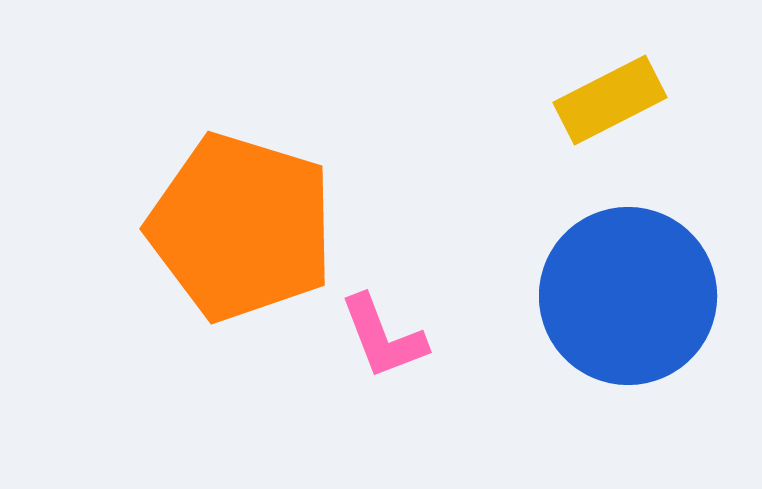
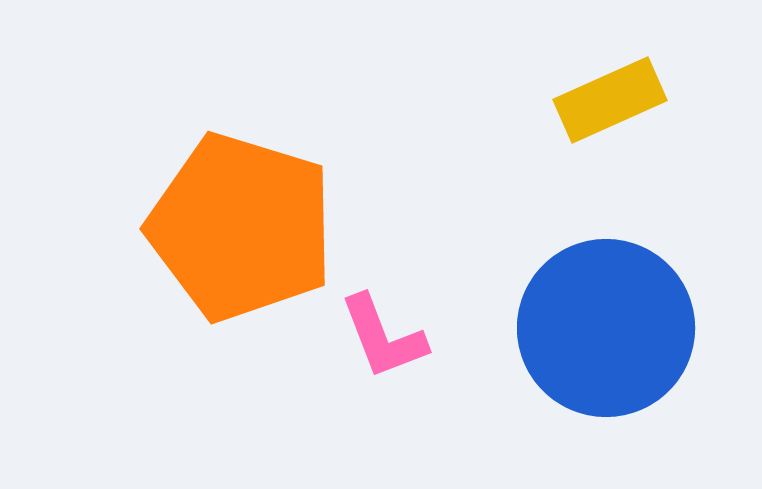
yellow rectangle: rotated 3 degrees clockwise
blue circle: moved 22 px left, 32 px down
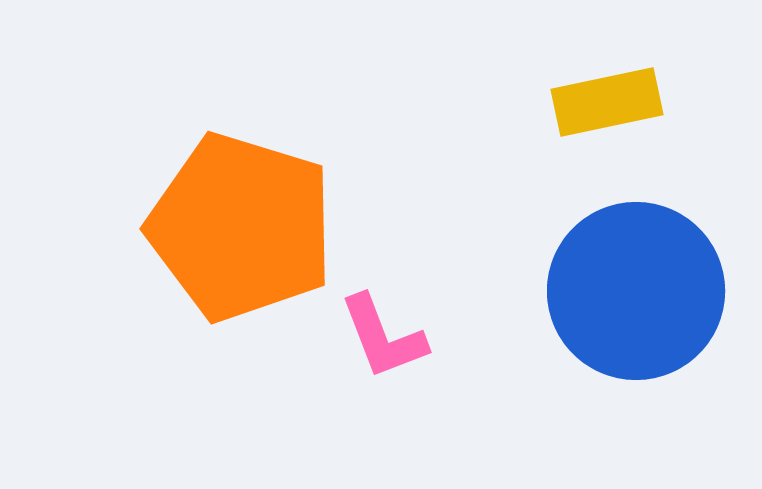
yellow rectangle: moved 3 px left, 2 px down; rotated 12 degrees clockwise
blue circle: moved 30 px right, 37 px up
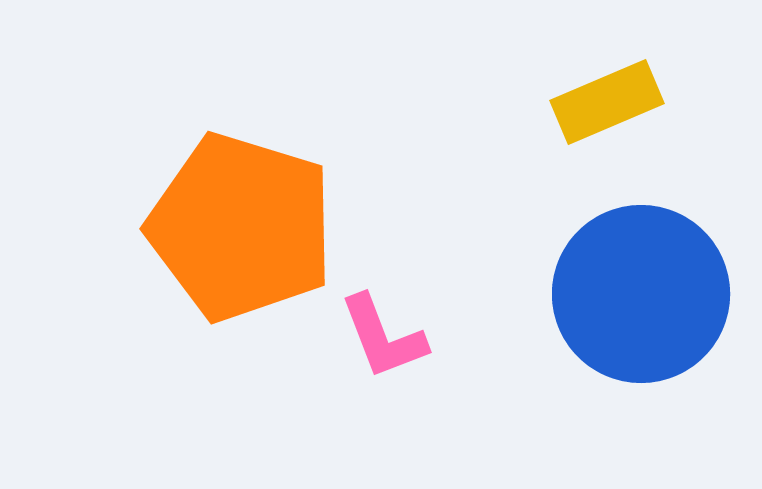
yellow rectangle: rotated 11 degrees counterclockwise
blue circle: moved 5 px right, 3 px down
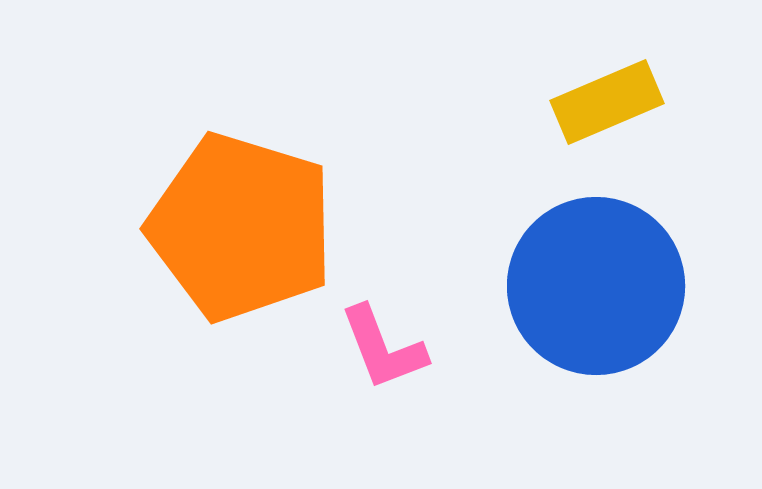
blue circle: moved 45 px left, 8 px up
pink L-shape: moved 11 px down
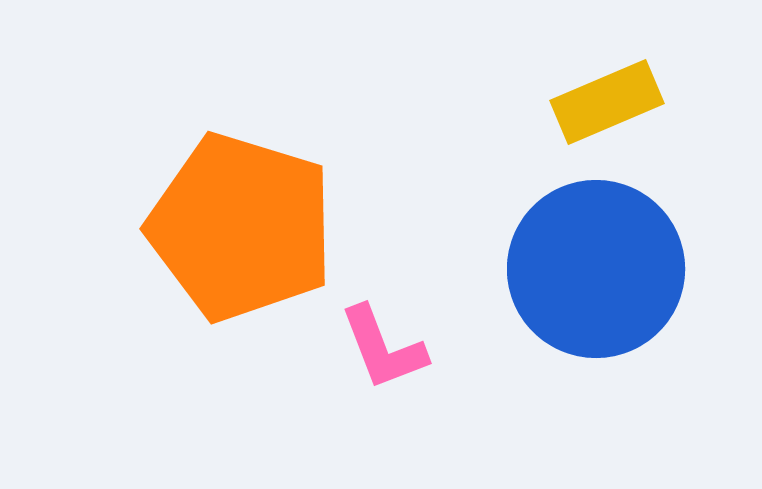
blue circle: moved 17 px up
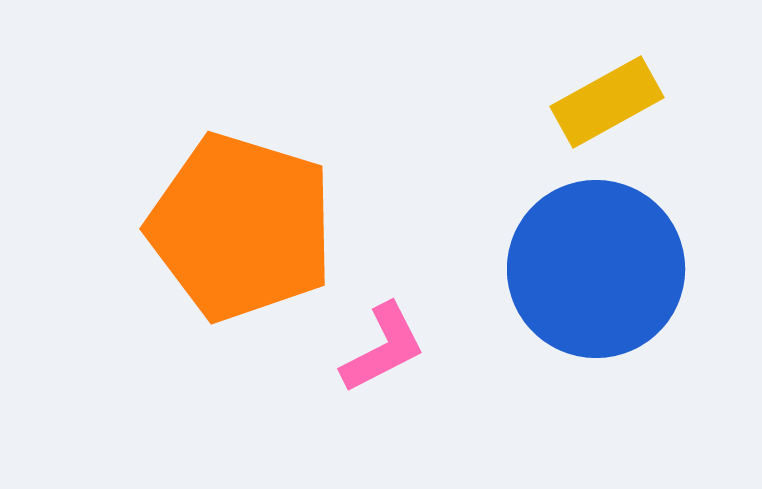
yellow rectangle: rotated 6 degrees counterclockwise
pink L-shape: rotated 96 degrees counterclockwise
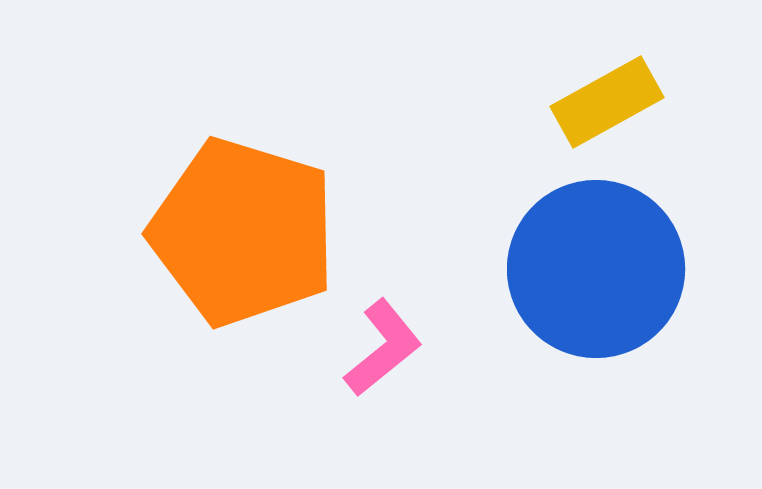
orange pentagon: moved 2 px right, 5 px down
pink L-shape: rotated 12 degrees counterclockwise
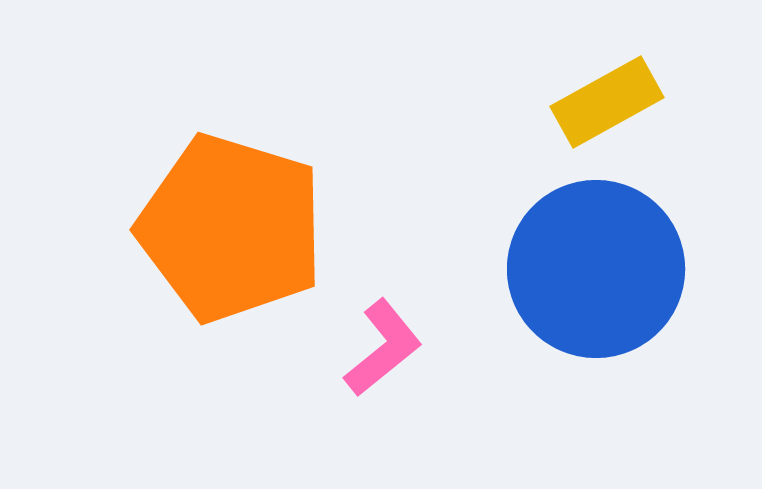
orange pentagon: moved 12 px left, 4 px up
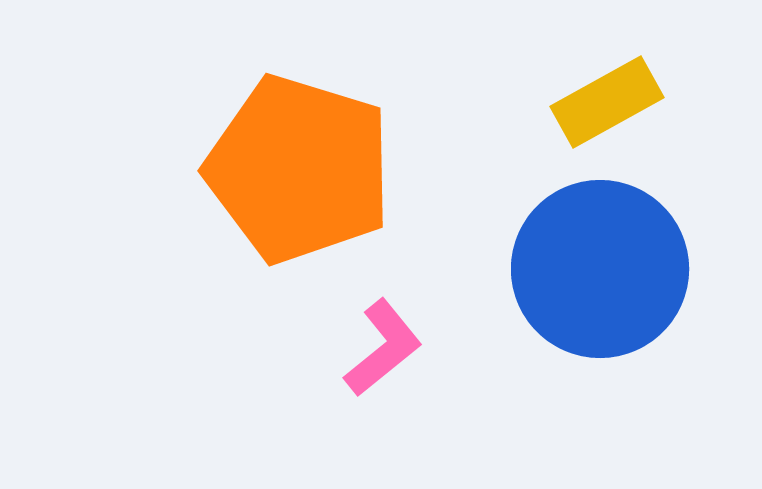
orange pentagon: moved 68 px right, 59 px up
blue circle: moved 4 px right
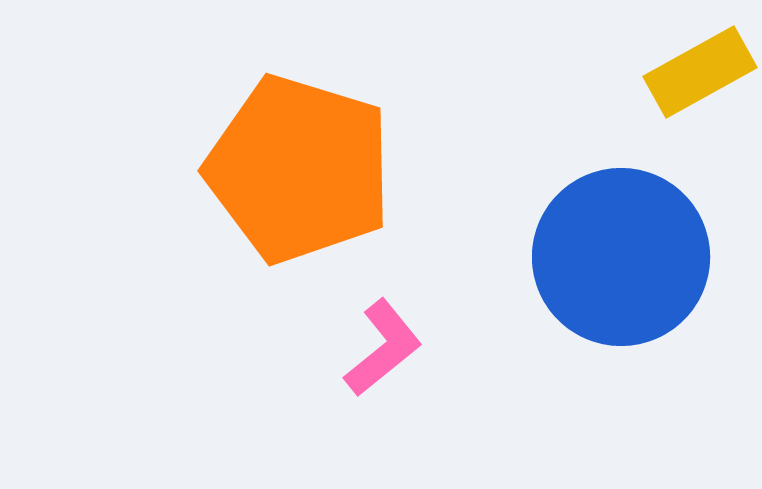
yellow rectangle: moved 93 px right, 30 px up
blue circle: moved 21 px right, 12 px up
